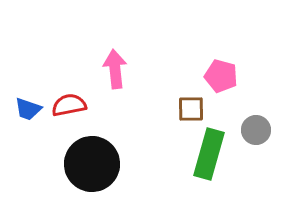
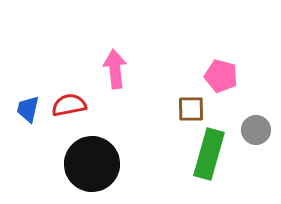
blue trapezoid: rotated 84 degrees clockwise
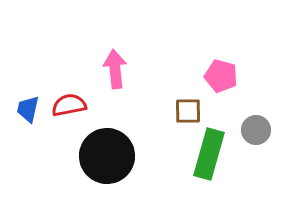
brown square: moved 3 px left, 2 px down
black circle: moved 15 px right, 8 px up
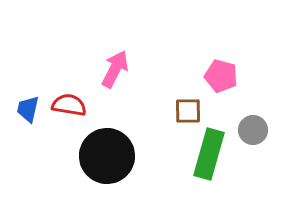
pink arrow: rotated 33 degrees clockwise
red semicircle: rotated 20 degrees clockwise
gray circle: moved 3 px left
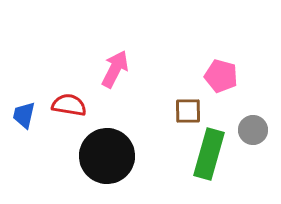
blue trapezoid: moved 4 px left, 6 px down
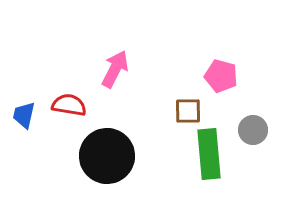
green rectangle: rotated 21 degrees counterclockwise
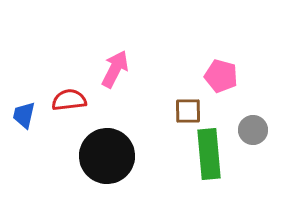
red semicircle: moved 5 px up; rotated 16 degrees counterclockwise
